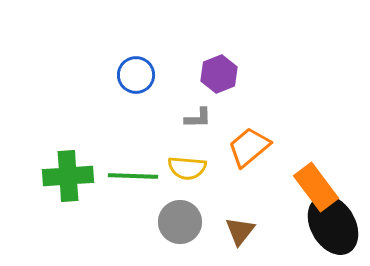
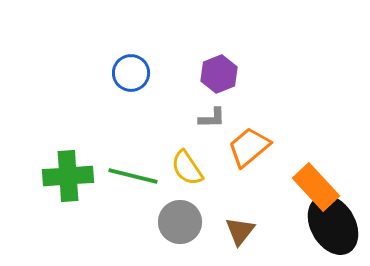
blue circle: moved 5 px left, 2 px up
gray L-shape: moved 14 px right
yellow semicircle: rotated 51 degrees clockwise
green line: rotated 12 degrees clockwise
orange rectangle: rotated 6 degrees counterclockwise
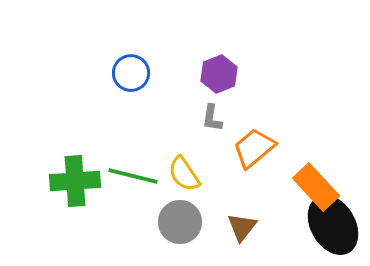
gray L-shape: rotated 100 degrees clockwise
orange trapezoid: moved 5 px right, 1 px down
yellow semicircle: moved 3 px left, 6 px down
green cross: moved 7 px right, 5 px down
brown triangle: moved 2 px right, 4 px up
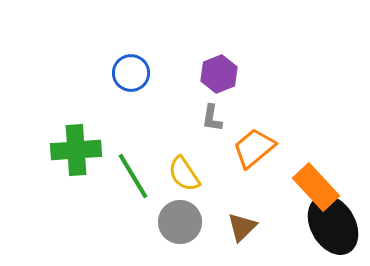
green line: rotated 45 degrees clockwise
green cross: moved 1 px right, 31 px up
brown triangle: rotated 8 degrees clockwise
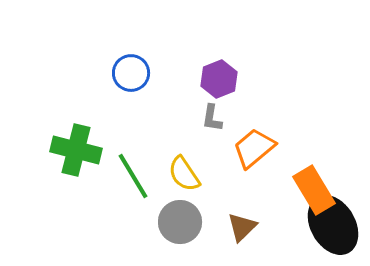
purple hexagon: moved 5 px down
green cross: rotated 18 degrees clockwise
orange rectangle: moved 2 px left, 3 px down; rotated 12 degrees clockwise
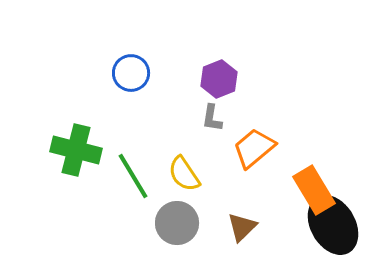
gray circle: moved 3 px left, 1 px down
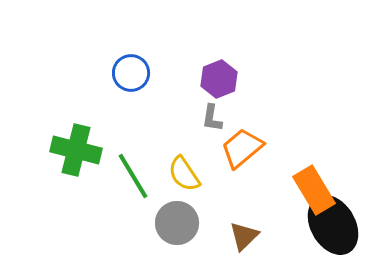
orange trapezoid: moved 12 px left
brown triangle: moved 2 px right, 9 px down
